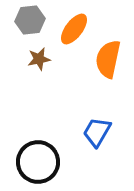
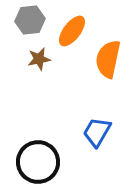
orange ellipse: moved 2 px left, 2 px down
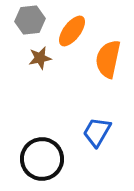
brown star: moved 1 px right, 1 px up
black circle: moved 4 px right, 3 px up
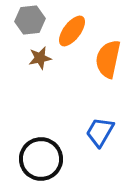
blue trapezoid: moved 3 px right
black circle: moved 1 px left
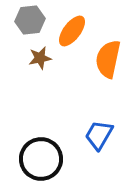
blue trapezoid: moved 1 px left, 3 px down
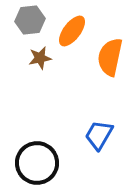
orange semicircle: moved 2 px right, 2 px up
black circle: moved 4 px left, 4 px down
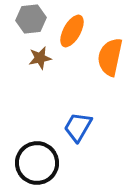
gray hexagon: moved 1 px right, 1 px up
orange ellipse: rotated 8 degrees counterclockwise
blue trapezoid: moved 21 px left, 8 px up
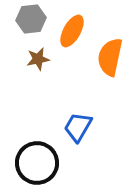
brown star: moved 2 px left, 1 px down
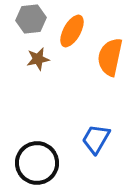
blue trapezoid: moved 18 px right, 12 px down
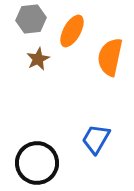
brown star: rotated 15 degrees counterclockwise
